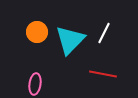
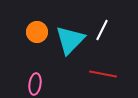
white line: moved 2 px left, 3 px up
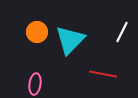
white line: moved 20 px right, 2 px down
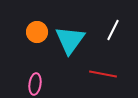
white line: moved 9 px left, 2 px up
cyan triangle: rotated 8 degrees counterclockwise
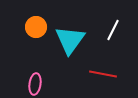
orange circle: moved 1 px left, 5 px up
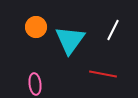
pink ellipse: rotated 15 degrees counterclockwise
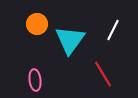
orange circle: moved 1 px right, 3 px up
red line: rotated 48 degrees clockwise
pink ellipse: moved 4 px up
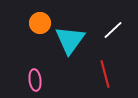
orange circle: moved 3 px right, 1 px up
white line: rotated 20 degrees clockwise
red line: moved 2 px right; rotated 16 degrees clockwise
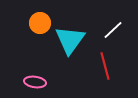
red line: moved 8 px up
pink ellipse: moved 2 px down; rotated 75 degrees counterclockwise
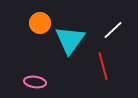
red line: moved 2 px left
